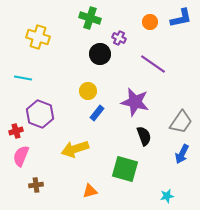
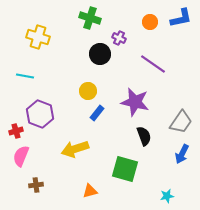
cyan line: moved 2 px right, 2 px up
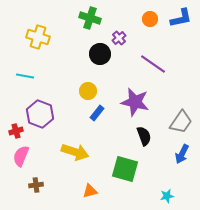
orange circle: moved 3 px up
purple cross: rotated 24 degrees clockwise
yellow arrow: moved 3 px down; rotated 144 degrees counterclockwise
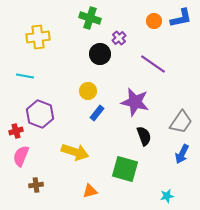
orange circle: moved 4 px right, 2 px down
yellow cross: rotated 25 degrees counterclockwise
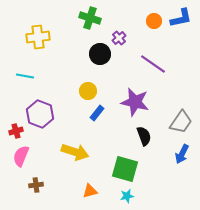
cyan star: moved 40 px left
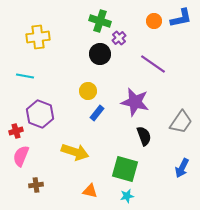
green cross: moved 10 px right, 3 px down
blue arrow: moved 14 px down
orange triangle: rotated 28 degrees clockwise
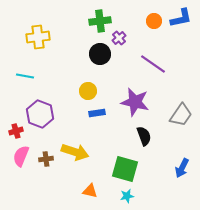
green cross: rotated 25 degrees counterclockwise
blue rectangle: rotated 42 degrees clockwise
gray trapezoid: moved 7 px up
brown cross: moved 10 px right, 26 px up
